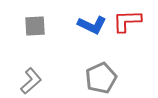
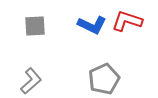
red L-shape: rotated 20 degrees clockwise
gray pentagon: moved 3 px right, 1 px down
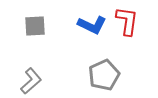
red L-shape: rotated 80 degrees clockwise
gray pentagon: moved 4 px up
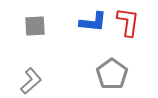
red L-shape: moved 1 px right, 1 px down
blue L-shape: moved 1 px right, 3 px up; rotated 20 degrees counterclockwise
gray pentagon: moved 8 px right, 1 px up; rotated 12 degrees counterclockwise
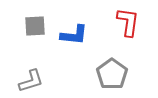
blue L-shape: moved 19 px left, 13 px down
gray L-shape: rotated 24 degrees clockwise
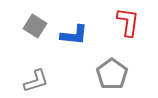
gray square: rotated 35 degrees clockwise
gray L-shape: moved 5 px right
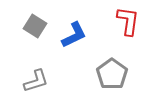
red L-shape: moved 1 px up
blue L-shape: rotated 32 degrees counterclockwise
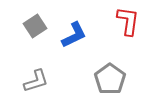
gray square: rotated 25 degrees clockwise
gray pentagon: moved 2 px left, 5 px down
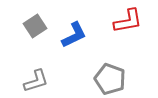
red L-shape: rotated 72 degrees clockwise
gray pentagon: rotated 16 degrees counterclockwise
